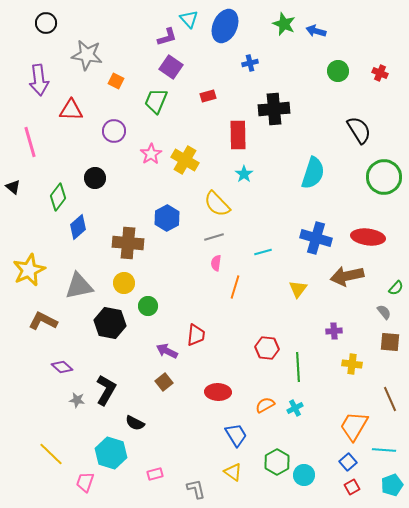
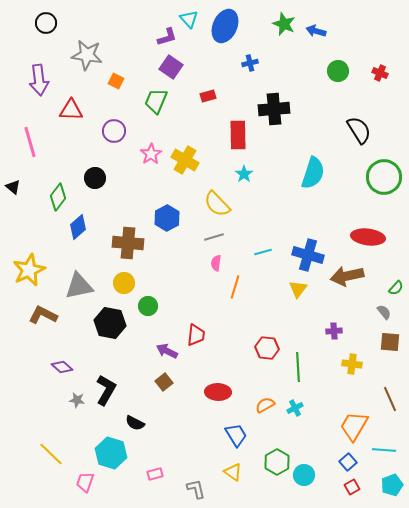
blue cross at (316, 238): moved 8 px left, 17 px down
brown L-shape at (43, 321): moved 6 px up
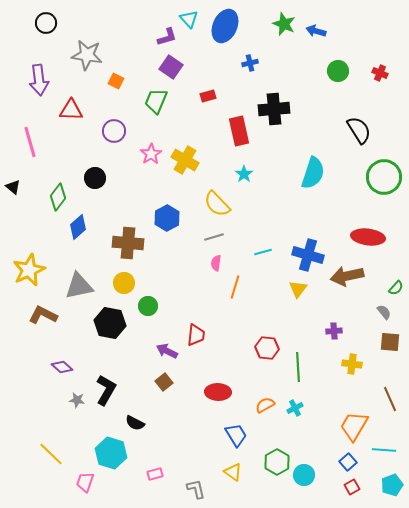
red rectangle at (238, 135): moved 1 px right, 4 px up; rotated 12 degrees counterclockwise
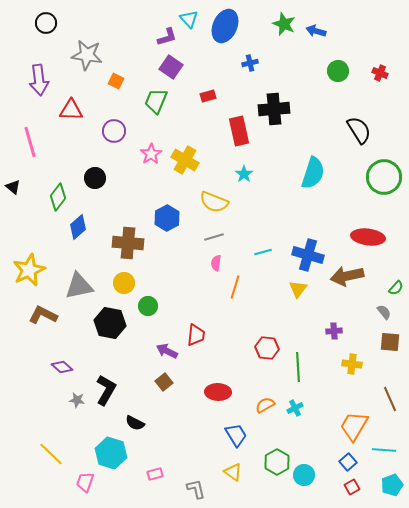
yellow semicircle at (217, 204): moved 3 px left, 2 px up; rotated 24 degrees counterclockwise
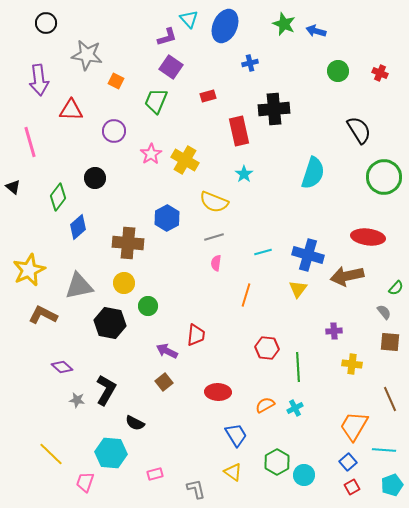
orange line at (235, 287): moved 11 px right, 8 px down
cyan hexagon at (111, 453): rotated 12 degrees counterclockwise
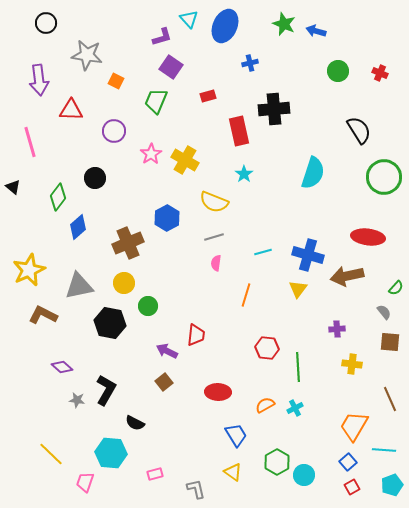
purple L-shape at (167, 37): moved 5 px left
brown cross at (128, 243): rotated 28 degrees counterclockwise
purple cross at (334, 331): moved 3 px right, 2 px up
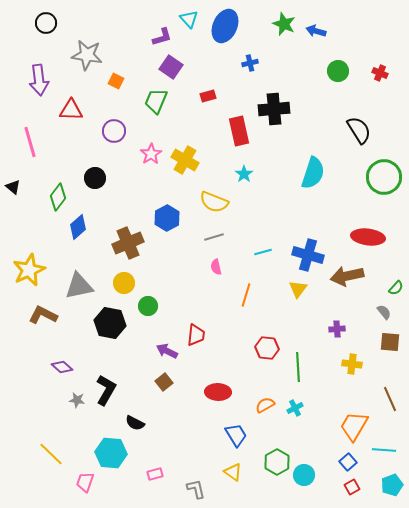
pink semicircle at (216, 263): moved 4 px down; rotated 21 degrees counterclockwise
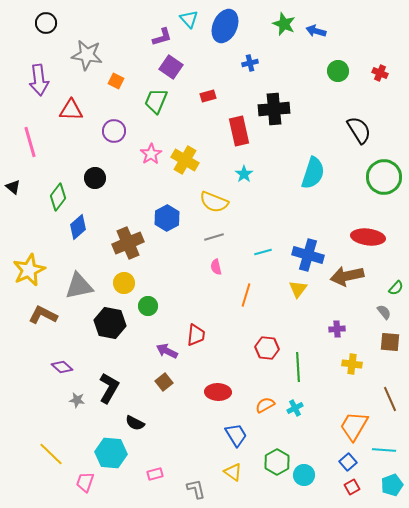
black L-shape at (106, 390): moved 3 px right, 2 px up
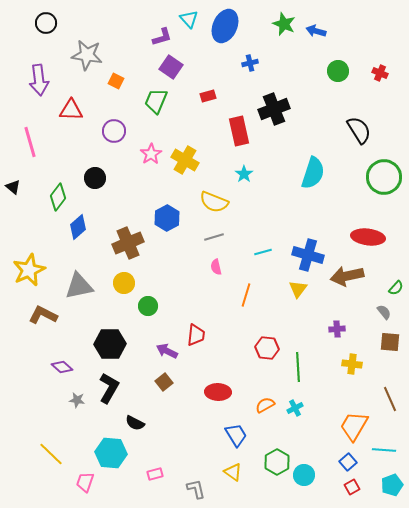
black cross at (274, 109): rotated 16 degrees counterclockwise
black hexagon at (110, 323): moved 21 px down; rotated 12 degrees counterclockwise
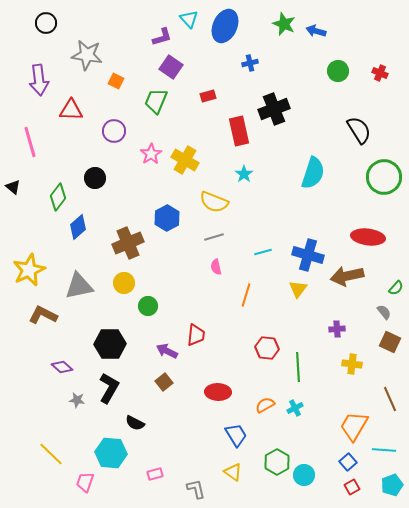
brown square at (390, 342): rotated 20 degrees clockwise
